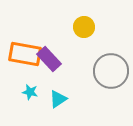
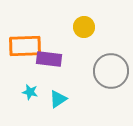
orange rectangle: moved 8 px up; rotated 12 degrees counterclockwise
purple rectangle: rotated 40 degrees counterclockwise
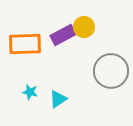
orange rectangle: moved 2 px up
purple rectangle: moved 14 px right, 24 px up; rotated 35 degrees counterclockwise
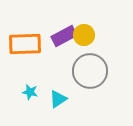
yellow circle: moved 8 px down
purple rectangle: moved 1 px right, 1 px down
gray circle: moved 21 px left
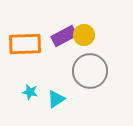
cyan triangle: moved 2 px left
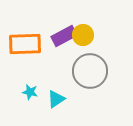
yellow circle: moved 1 px left
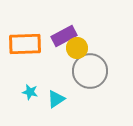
yellow circle: moved 6 px left, 13 px down
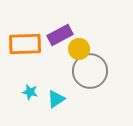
purple rectangle: moved 4 px left, 1 px up
yellow circle: moved 2 px right, 1 px down
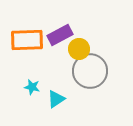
orange rectangle: moved 2 px right, 4 px up
cyan star: moved 2 px right, 5 px up
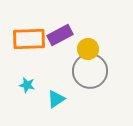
orange rectangle: moved 2 px right, 1 px up
yellow circle: moved 9 px right
cyan star: moved 5 px left, 2 px up
